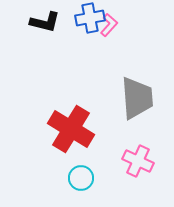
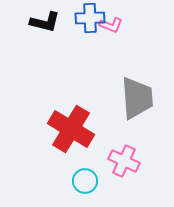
blue cross: rotated 8 degrees clockwise
pink L-shape: moved 2 px right; rotated 70 degrees clockwise
pink cross: moved 14 px left
cyan circle: moved 4 px right, 3 px down
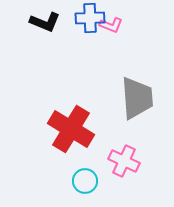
black L-shape: rotated 8 degrees clockwise
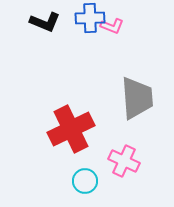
pink L-shape: moved 1 px right, 1 px down
red cross: rotated 33 degrees clockwise
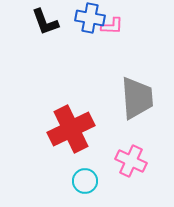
blue cross: rotated 12 degrees clockwise
black L-shape: rotated 48 degrees clockwise
pink L-shape: rotated 20 degrees counterclockwise
pink cross: moved 7 px right
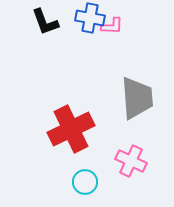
cyan circle: moved 1 px down
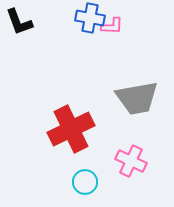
black L-shape: moved 26 px left
gray trapezoid: rotated 84 degrees clockwise
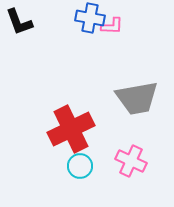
cyan circle: moved 5 px left, 16 px up
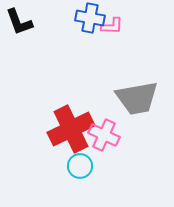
pink cross: moved 27 px left, 26 px up
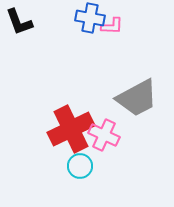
gray trapezoid: rotated 18 degrees counterclockwise
